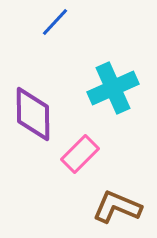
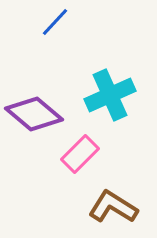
cyan cross: moved 3 px left, 7 px down
purple diamond: moved 1 px right; rotated 50 degrees counterclockwise
brown L-shape: moved 4 px left; rotated 9 degrees clockwise
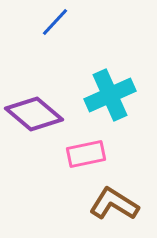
pink rectangle: moved 6 px right; rotated 33 degrees clockwise
brown L-shape: moved 1 px right, 3 px up
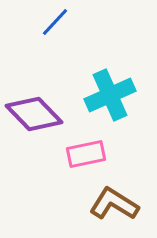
purple diamond: rotated 6 degrees clockwise
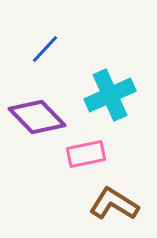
blue line: moved 10 px left, 27 px down
purple diamond: moved 3 px right, 3 px down
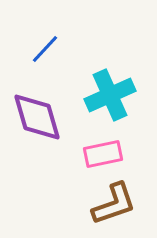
purple diamond: rotated 28 degrees clockwise
pink rectangle: moved 17 px right
brown L-shape: rotated 129 degrees clockwise
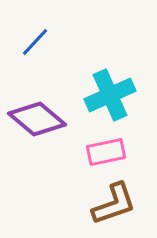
blue line: moved 10 px left, 7 px up
purple diamond: moved 2 px down; rotated 34 degrees counterclockwise
pink rectangle: moved 3 px right, 2 px up
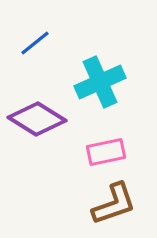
blue line: moved 1 px down; rotated 8 degrees clockwise
cyan cross: moved 10 px left, 13 px up
purple diamond: rotated 8 degrees counterclockwise
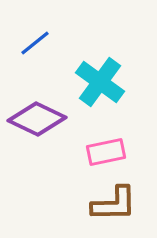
cyan cross: rotated 30 degrees counterclockwise
purple diamond: rotated 6 degrees counterclockwise
brown L-shape: rotated 18 degrees clockwise
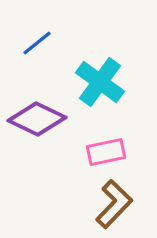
blue line: moved 2 px right
brown L-shape: rotated 45 degrees counterclockwise
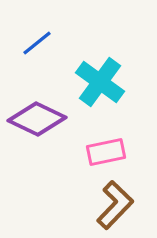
brown L-shape: moved 1 px right, 1 px down
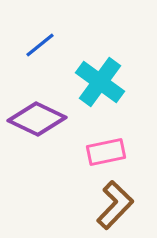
blue line: moved 3 px right, 2 px down
